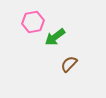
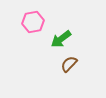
green arrow: moved 6 px right, 2 px down
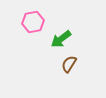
brown semicircle: rotated 12 degrees counterclockwise
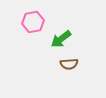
brown semicircle: rotated 126 degrees counterclockwise
